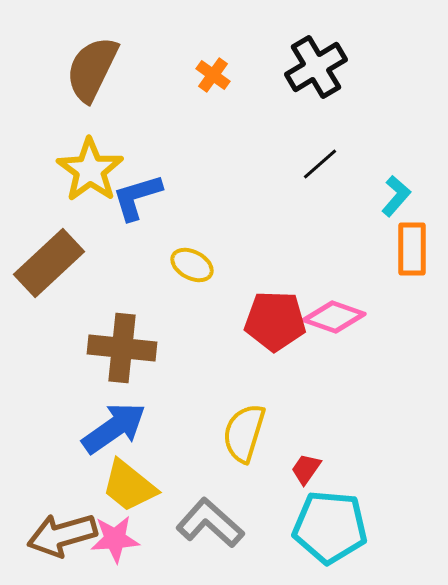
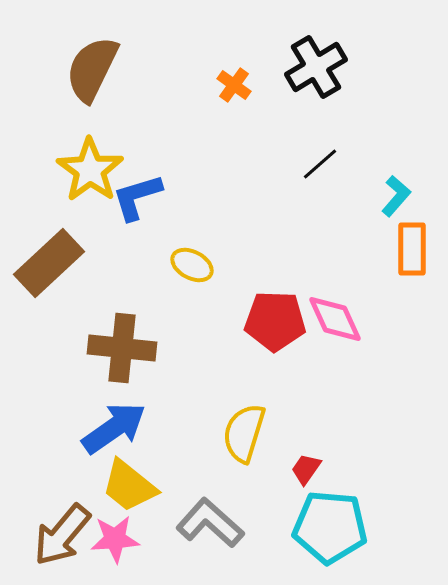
orange cross: moved 21 px right, 10 px down
pink diamond: moved 1 px right, 2 px down; rotated 46 degrees clockwise
brown arrow: rotated 34 degrees counterclockwise
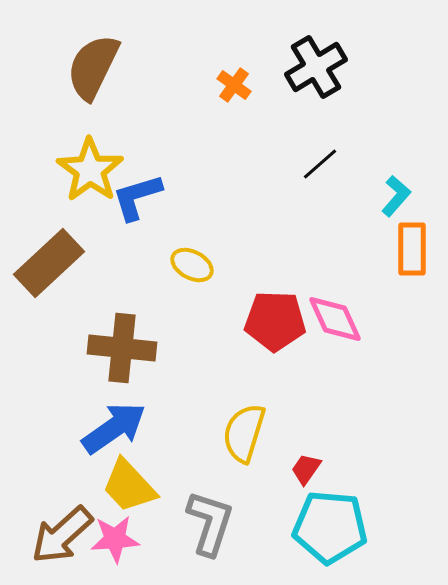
brown semicircle: moved 1 px right, 2 px up
yellow trapezoid: rotated 8 degrees clockwise
gray L-shape: rotated 66 degrees clockwise
brown arrow: rotated 8 degrees clockwise
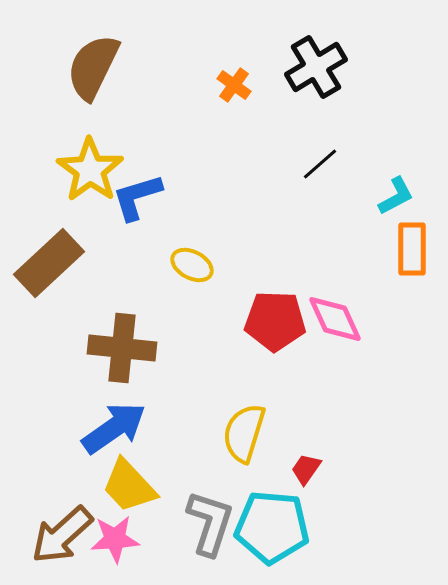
cyan L-shape: rotated 21 degrees clockwise
cyan pentagon: moved 58 px left
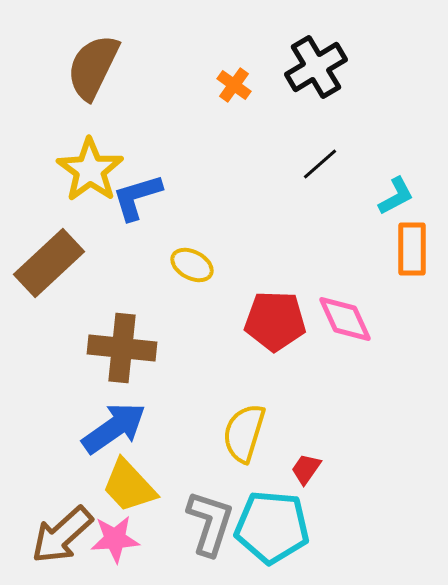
pink diamond: moved 10 px right
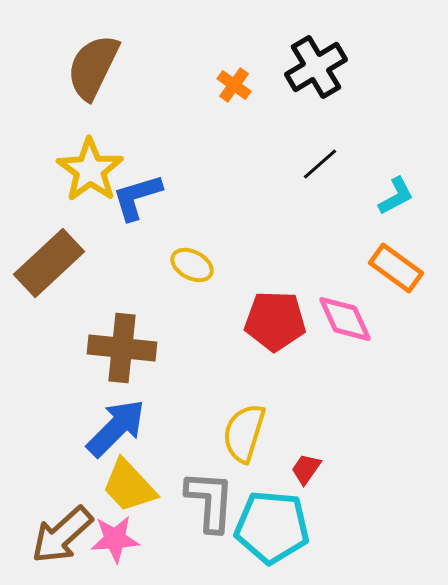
orange rectangle: moved 16 px left, 19 px down; rotated 54 degrees counterclockwise
blue arrow: moved 2 px right; rotated 10 degrees counterclockwise
gray L-shape: moved 22 px up; rotated 14 degrees counterclockwise
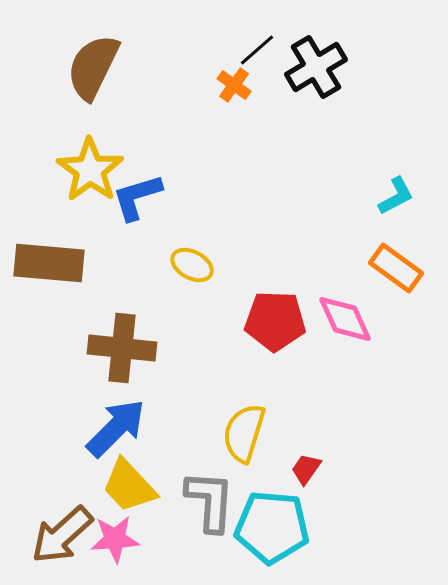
black line: moved 63 px left, 114 px up
brown rectangle: rotated 48 degrees clockwise
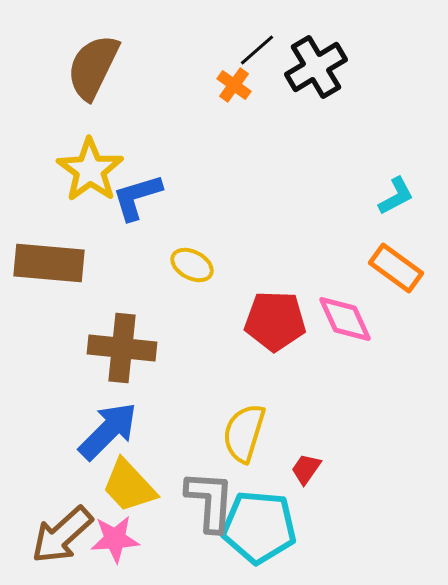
blue arrow: moved 8 px left, 3 px down
cyan pentagon: moved 13 px left
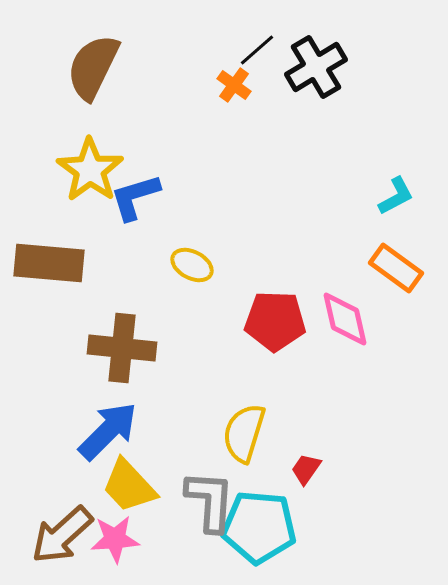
blue L-shape: moved 2 px left
pink diamond: rotated 12 degrees clockwise
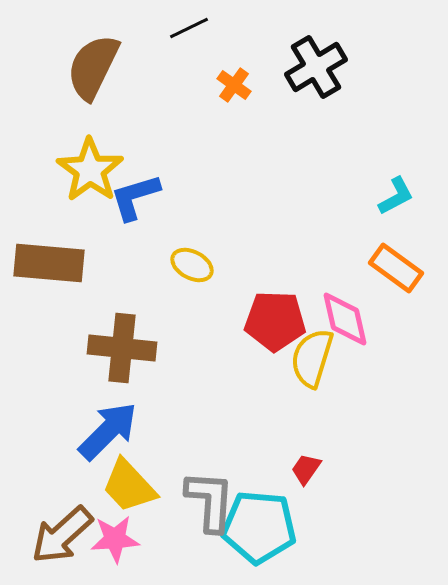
black line: moved 68 px left, 22 px up; rotated 15 degrees clockwise
yellow semicircle: moved 68 px right, 75 px up
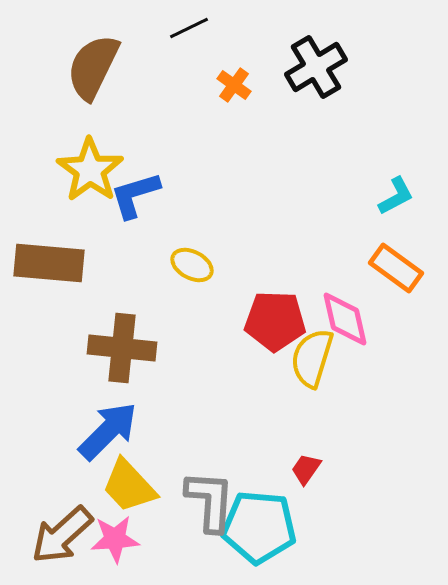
blue L-shape: moved 2 px up
